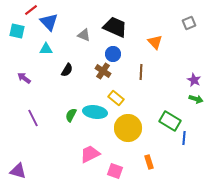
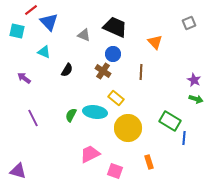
cyan triangle: moved 2 px left, 3 px down; rotated 24 degrees clockwise
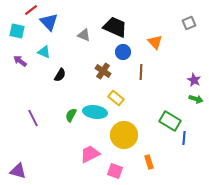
blue circle: moved 10 px right, 2 px up
black semicircle: moved 7 px left, 5 px down
purple arrow: moved 4 px left, 17 px up
yellow circle: moved 4 px left, 7 px down
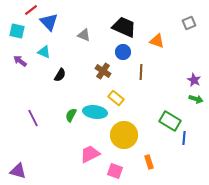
black trapezoid: moved 9 px right
orange triangle: moved 2 px right, 1 px up; rotated 28 degrees counterclockwise
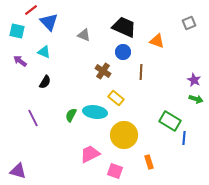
black semicircle: moved 15 px left, 7 px down
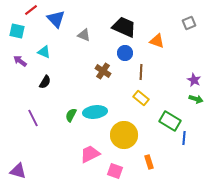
blue triangle: moved 7 px right, 3 px up
blue circle: moved 2 px right, 1 px down
yellow rectangle: moved 25 px right
cyan ellipse: rotated 15 degrees counterclockwise
